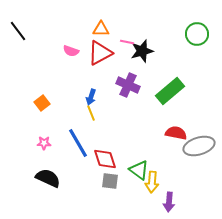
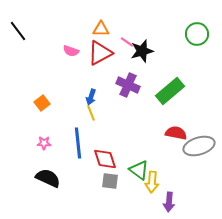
pink line: rotated 24 degrees clockwise
blue line: rotated 24 degrees clockwise
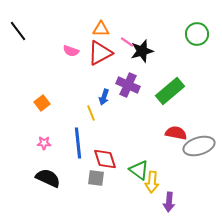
blue arrow: moved 13 px right
gray square: moved 14 px left, 3 px up
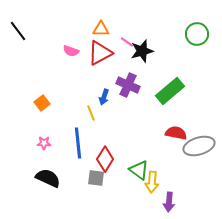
red diamond: rotated 50 degrees clockwise
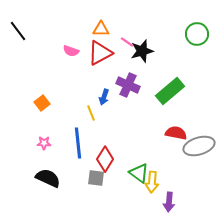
green triangle: moved 3 px down
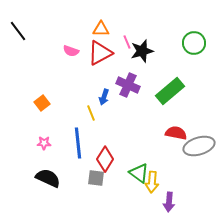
green circle: moved 3 px left, 9 px down
pink line: rotated 32 degrees clockwise
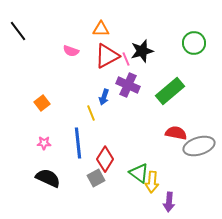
pink line: moved 1 px left, 17 px down
red triangle: moved 7 px right, 3 px down
gray square: rotated 36 degrees counterclockwise
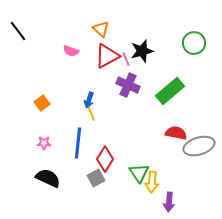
orange triangle: rotated 42 degrees clockwise
blue arrow: moved 15 px left, 3 px down
blue line: rotated 12 degrees clockwise
green triangle: rotated 20 degrees clockwise
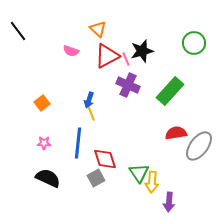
orange triangle: moved 3 px left
green rectangle: rotated 8 degrees counterclockwise
red semicircle: rotated 20 degrees counterclockwise
gray ellipse: rotated 36 degrees counterclockwise
red diamond: rotated 50 degrees counterclockwise
